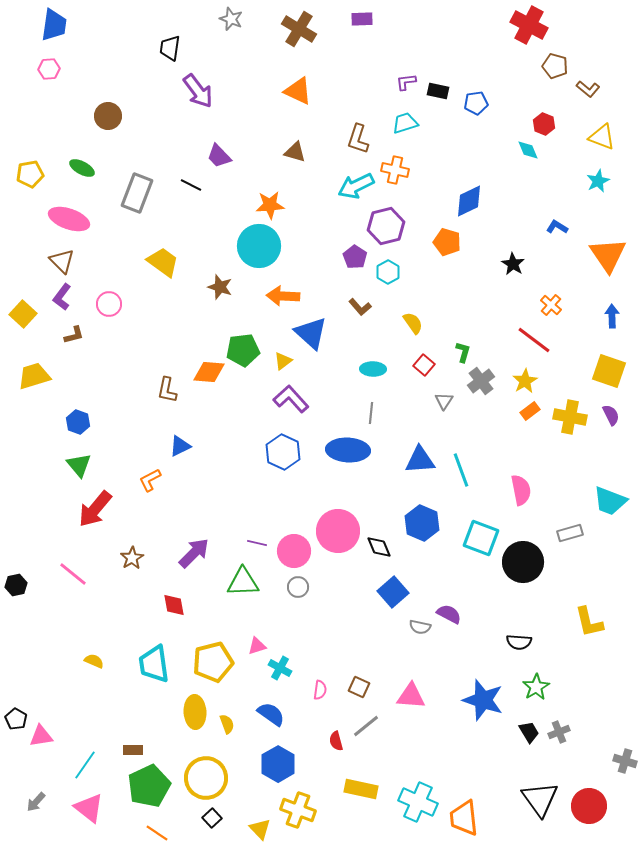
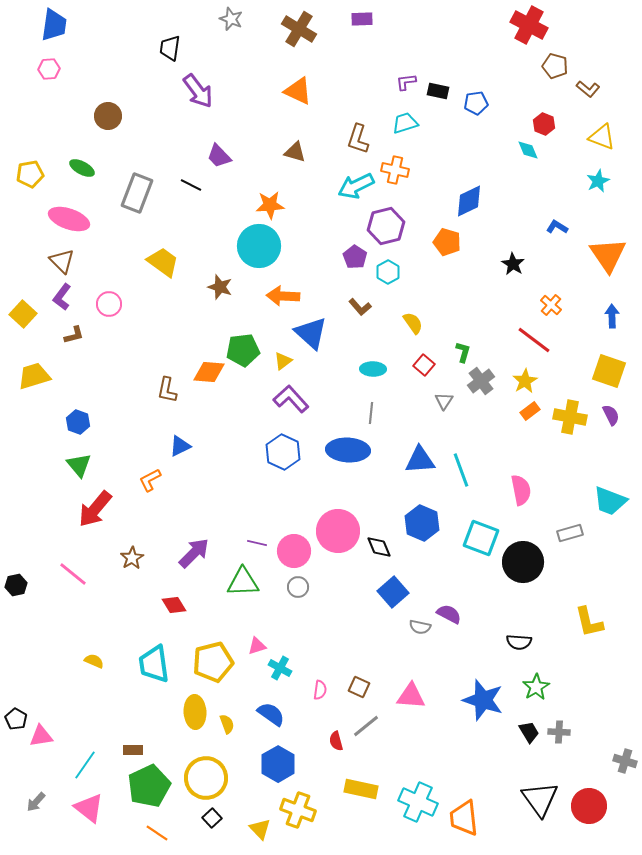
red diamond at (174, 605): rotated 20 degrees counterclockwise
gray cross at (559, 732): rotated 25 degrees clockwise
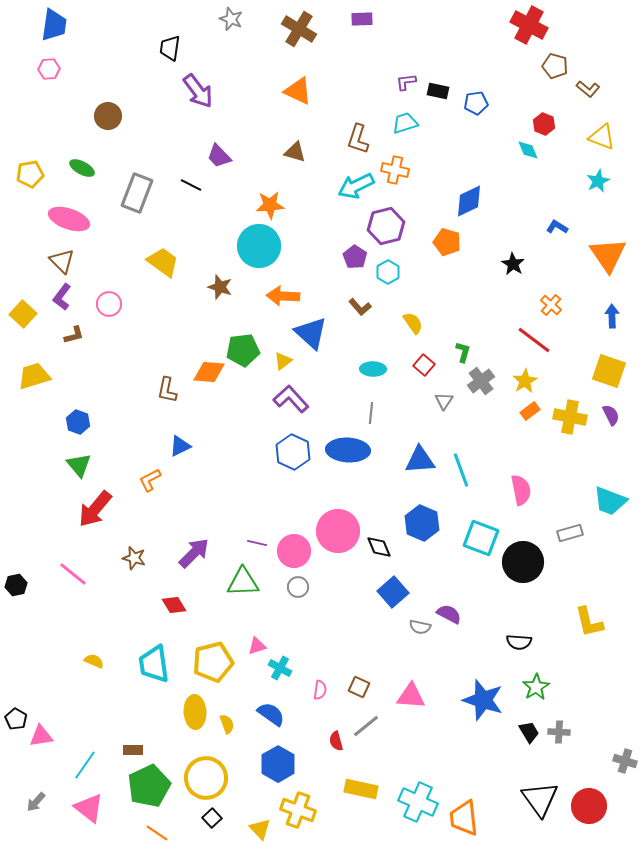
blue hexagon at (283, 452): moved 10 px right
brown star at (132, 558): moved 2 px right; rotated 25 degrees counterclockwise
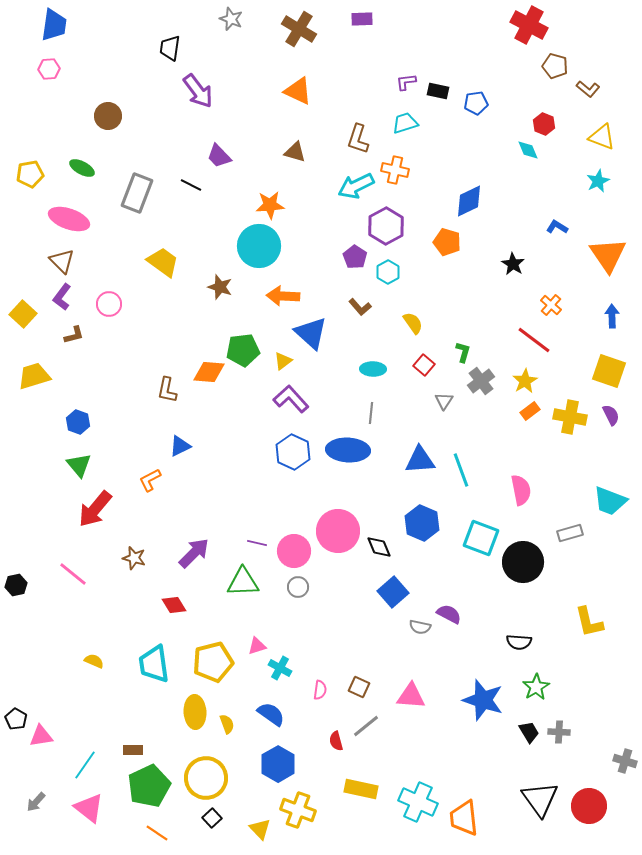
purple hexagon at (386, 226): rotated 15 degrees counterclockwise
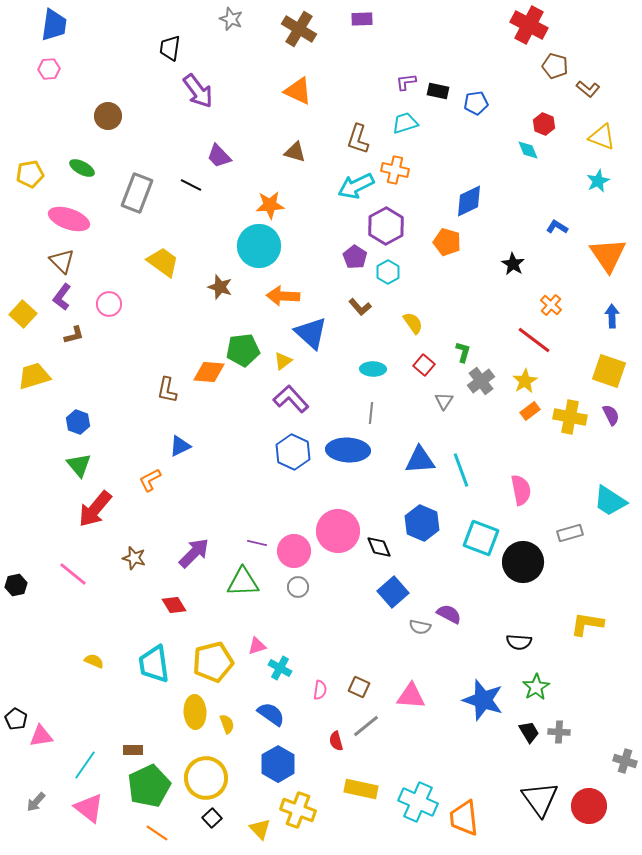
cyan trapezoid at (610, 501): rotated 12 degrees clockwise
yellow L-shape at (589, 622): moved 2 px left, 2 px down; rotated 112 degrees clockwise
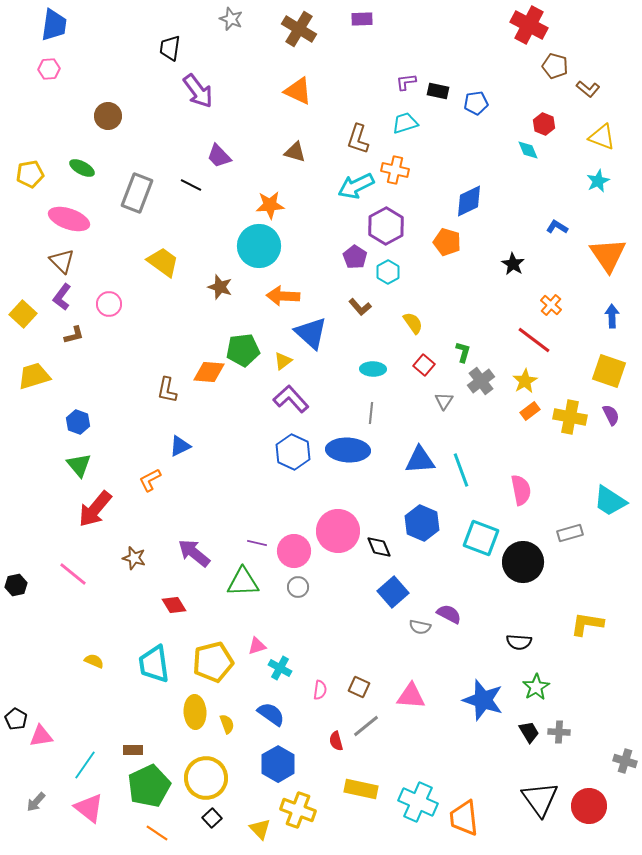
purple arrow at (194, 553): rotated 96 degrees counterclockwise
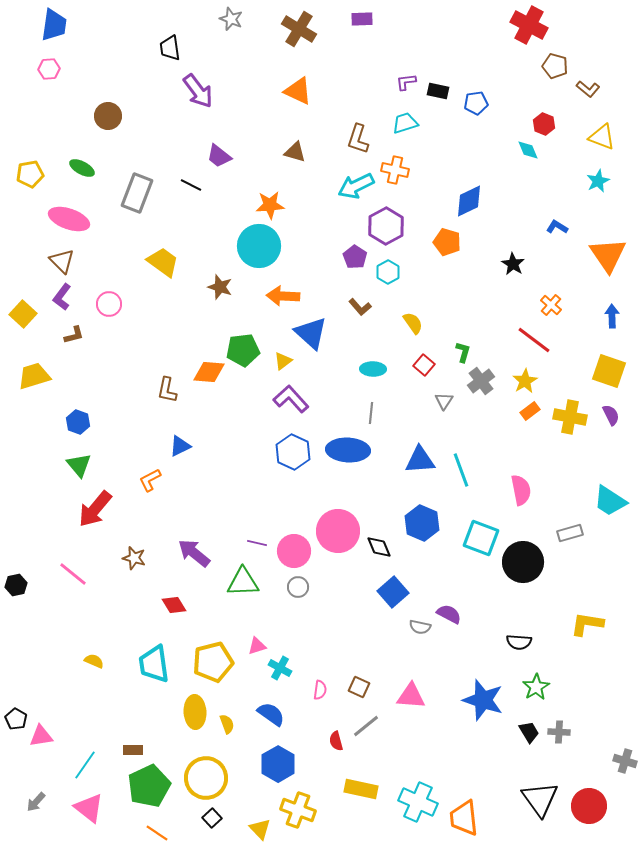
black trapezoid at (170, 48): rotated 16 degrees counterclockwise
purple trapezoid at (219, 156): rotated 8 degrees counterclockwise
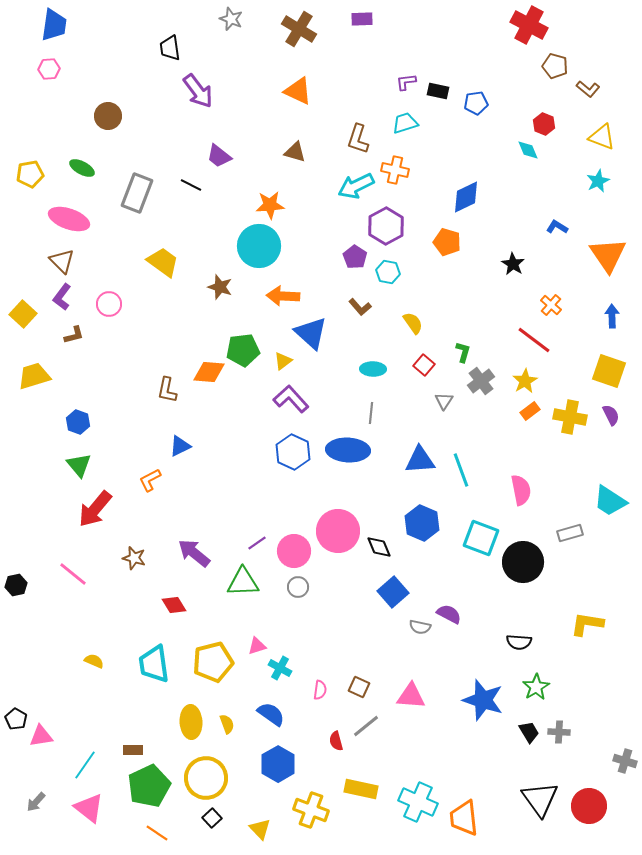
blue diamond at (469, 201): moved 3 px left, 4 px up
cyan hexagon at (388, 272): rotated 20 degrees counterclockwise
purple line at (257, 543): rotated 48 degrees counterclockwise
yellow ellipse at (195, 712): moved 4 px left, 10 px down
yellow cross at (298, 810): moved 13 px right
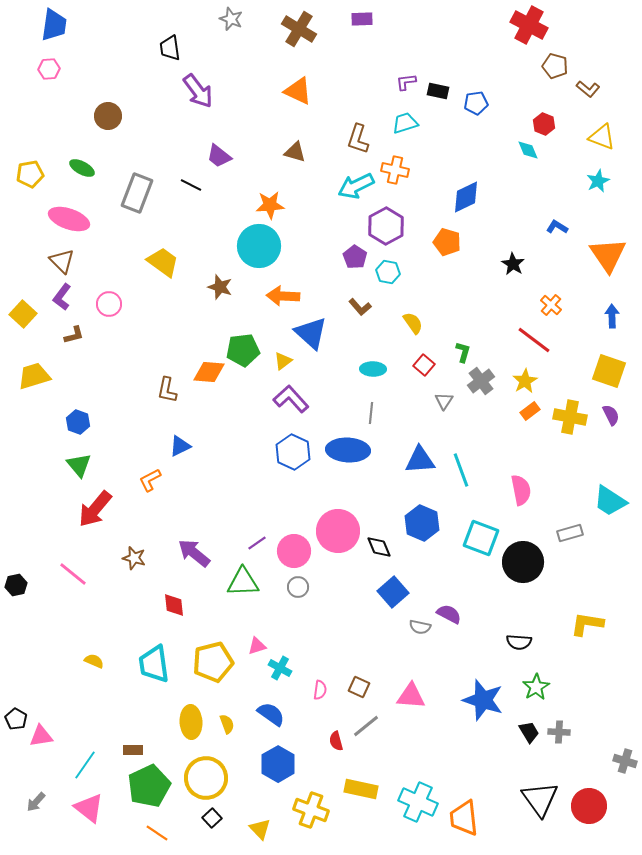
red diamond at (174, 605): rotated 25 degrees clockwise
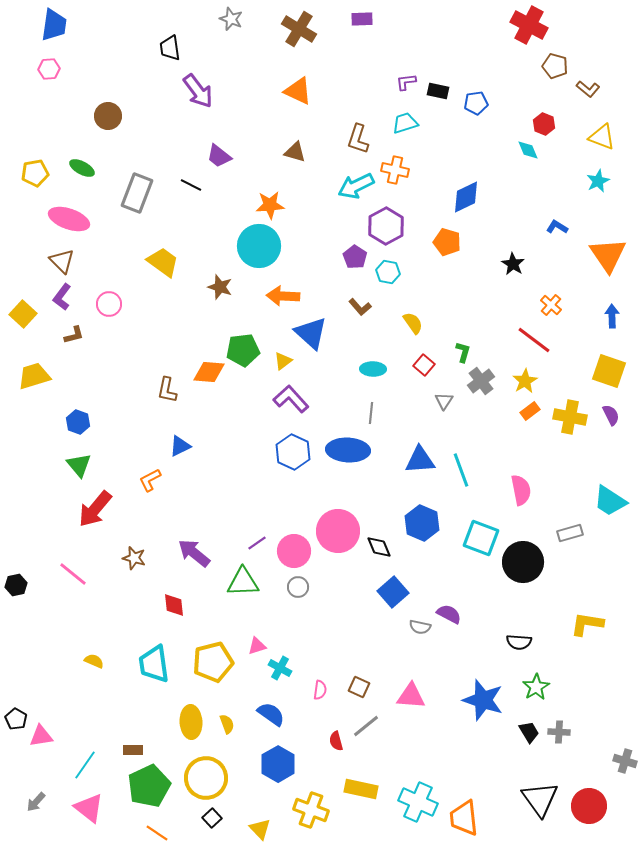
yellow pentagon at (30, 174): moved 5 px right, 1 px up
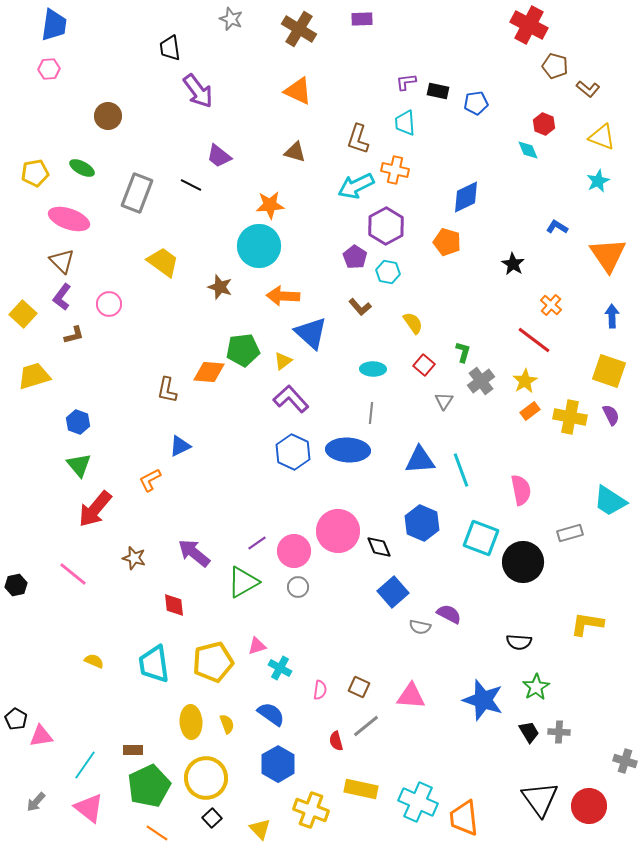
cyan trapezoid at (405, 123): rotated 76 degrees counterclockwise
green triangle at (243, 582): rotated 28 degrees counterclockwise
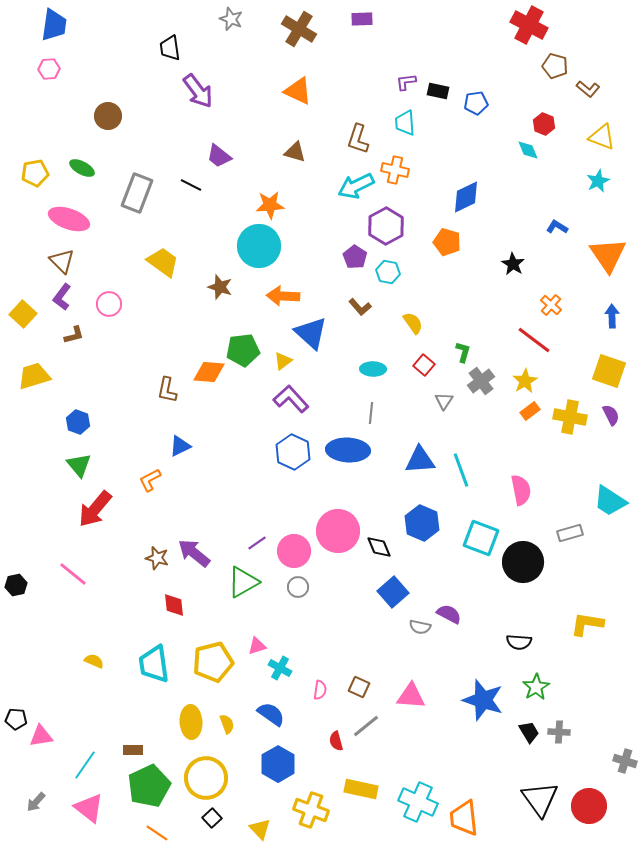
brown star at (134, 558): moved 23 px right
black pentagon at (16, 719): rotated 25 degrees counterclockwise
